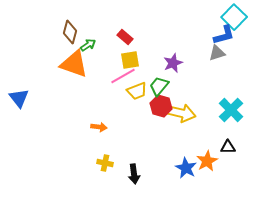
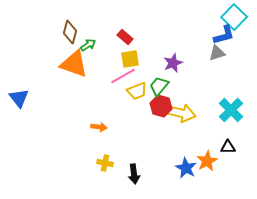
yellow square: moved 1 px up
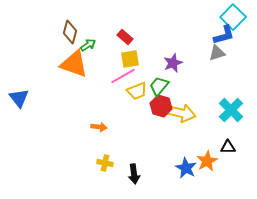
cyan square: moved 1 px left
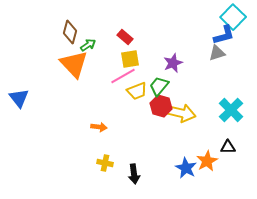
orange triangle: rotated 28 degrees clockwise
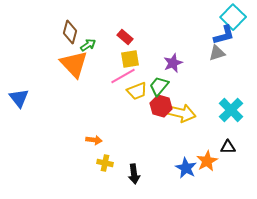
orange arrow: moved 5 px left, 13 px down
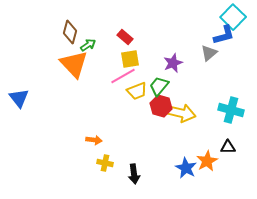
gray triangle: moved 8 px left; rotated 24 degrees counterclockwise
cyan cross: rotated 30 degrees counterclockwise
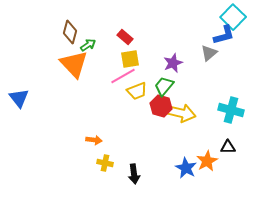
green trapezoid: moved 5 px right
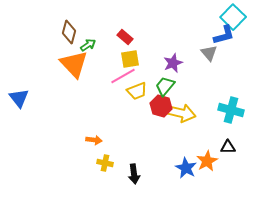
brown diamond: moved 1 px left
gray triangle: rotated 30 degrees counterclockwise
green trapezoid: moved 1 px right
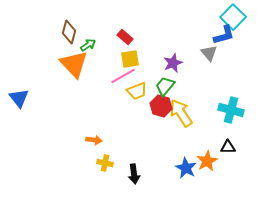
yellow arrow: rotated 136 degrees counterclockwise
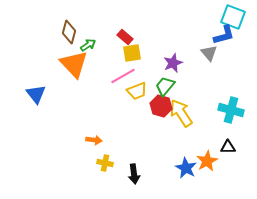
cyan square: rotated 25 degrees counterclockwise
yellow square: moved 2 px right, 6 px up
blue triangle: moved 17 px right, 4 px up
